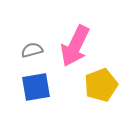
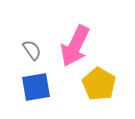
gray semicircle: rotated 70 degrees clockwise
yellow pentagon: moved 2 px left, 1 px up; rotated 20 degrees counterclockwise
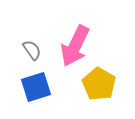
blue square: rotated 8 degrees counterclockwise
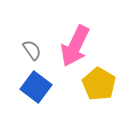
blue square: rotated 36 degrees counterclockwise
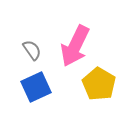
blue square: rotated 28 degrees clockwise
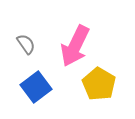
gray semicircle: moved 6 px left, 6 px up
blue square: rotated 12 degrees counterclockwise
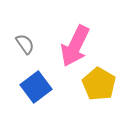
gray semicircle: moved 1 px left
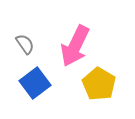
blue square: moved 1 px left, 4 px up
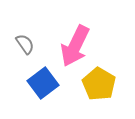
blue square: moved 8 px right
